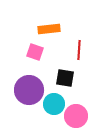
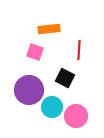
black square: rotated 18 degrees clockwise
cyan circle: moved 2 px left, 3 px down
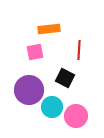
pink square: rotated 30 degrees counterclockwise
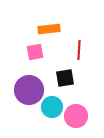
black square: rotated 36 degrees counterclockwise
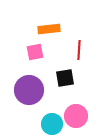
cyan circle: moved 17 px down
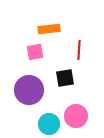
cyan circle: moved 3 px left
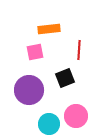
black square: rotated 12 degrees counterclockwise
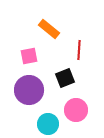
orange rectangle: rotated 45 degrees clockwise
pink square: moved 6 px left, 4 px down
pink circle: moved 6 px up
cyan circle: moved 1 px left
